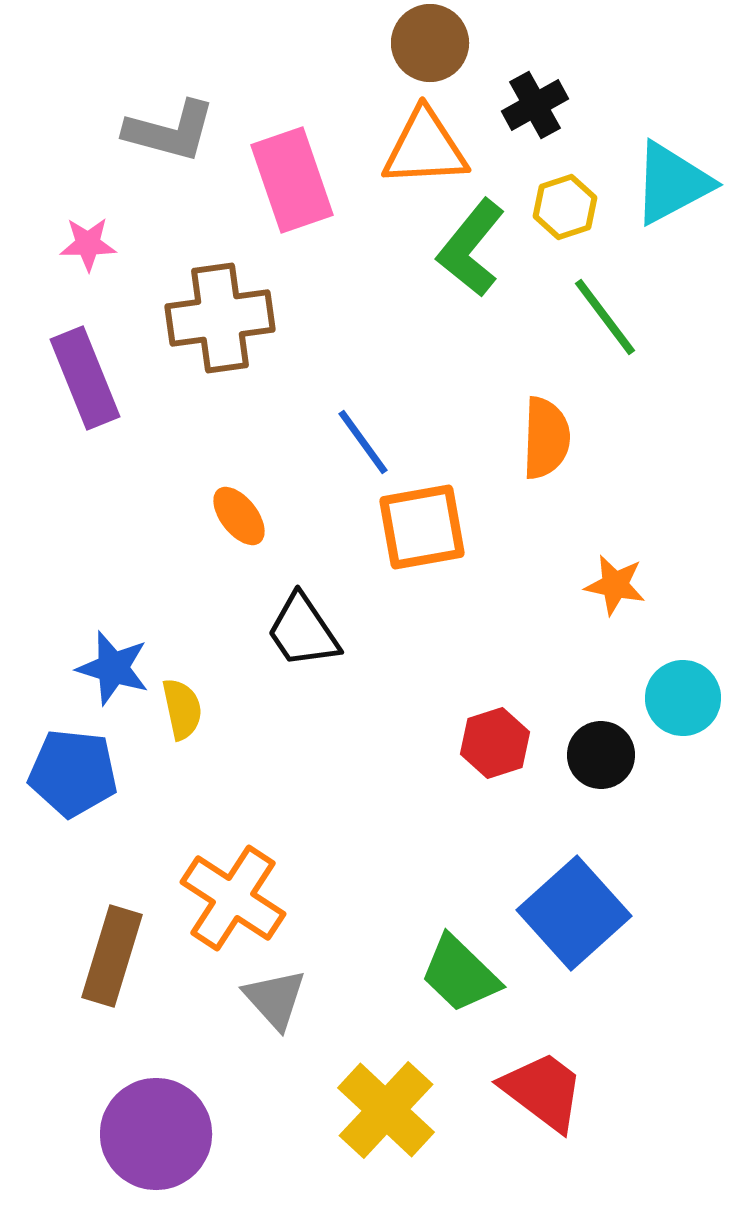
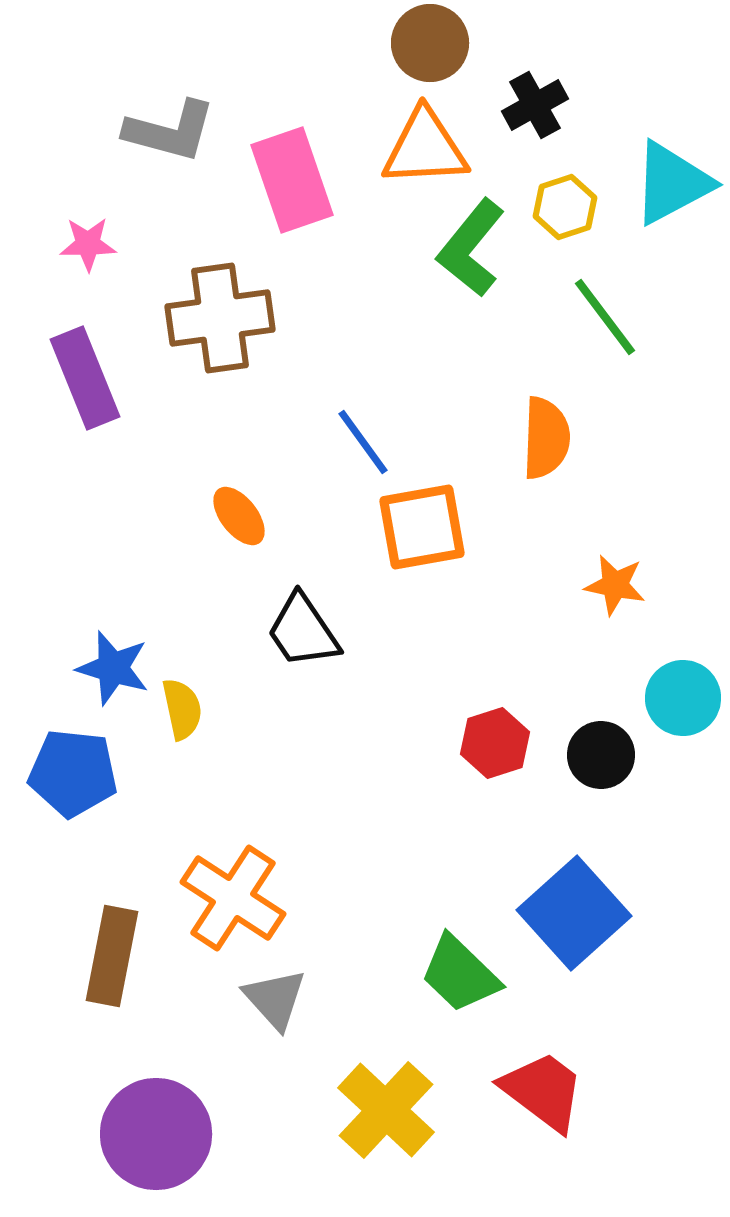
brown rectangle: rotated 6 degrees counterclockwise
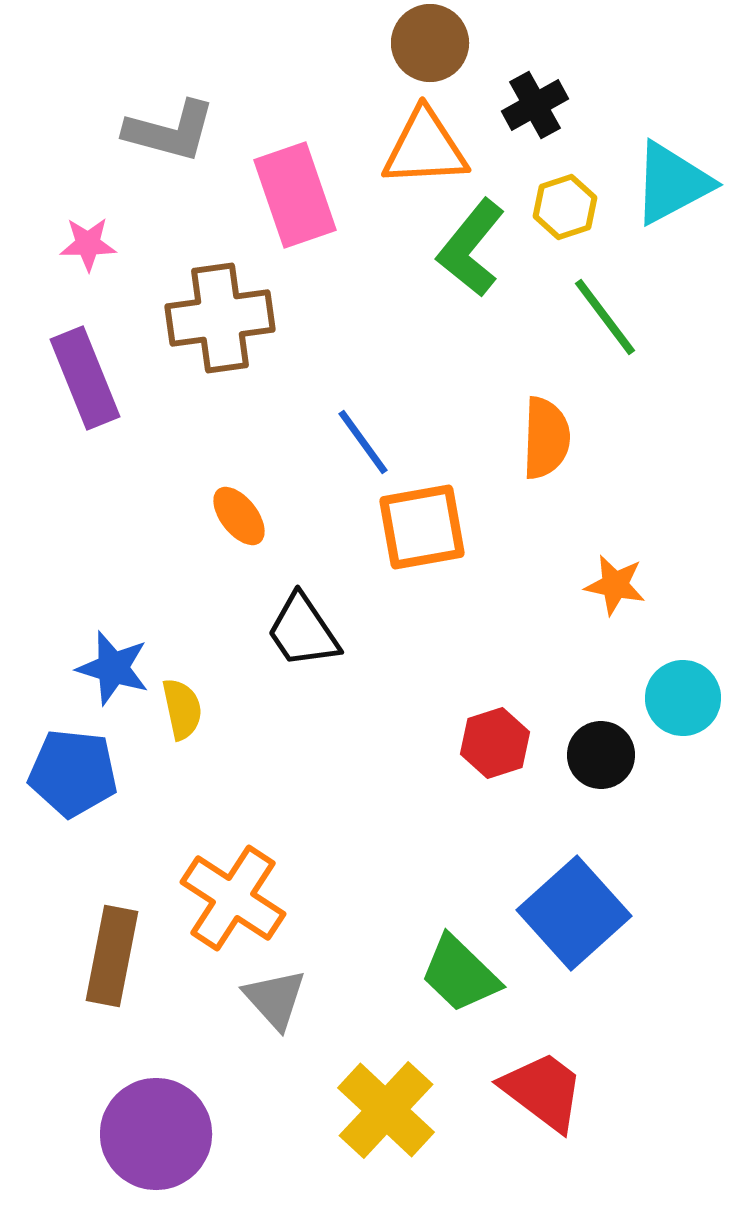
pink rectangle: moved 3 px right, 15 px down
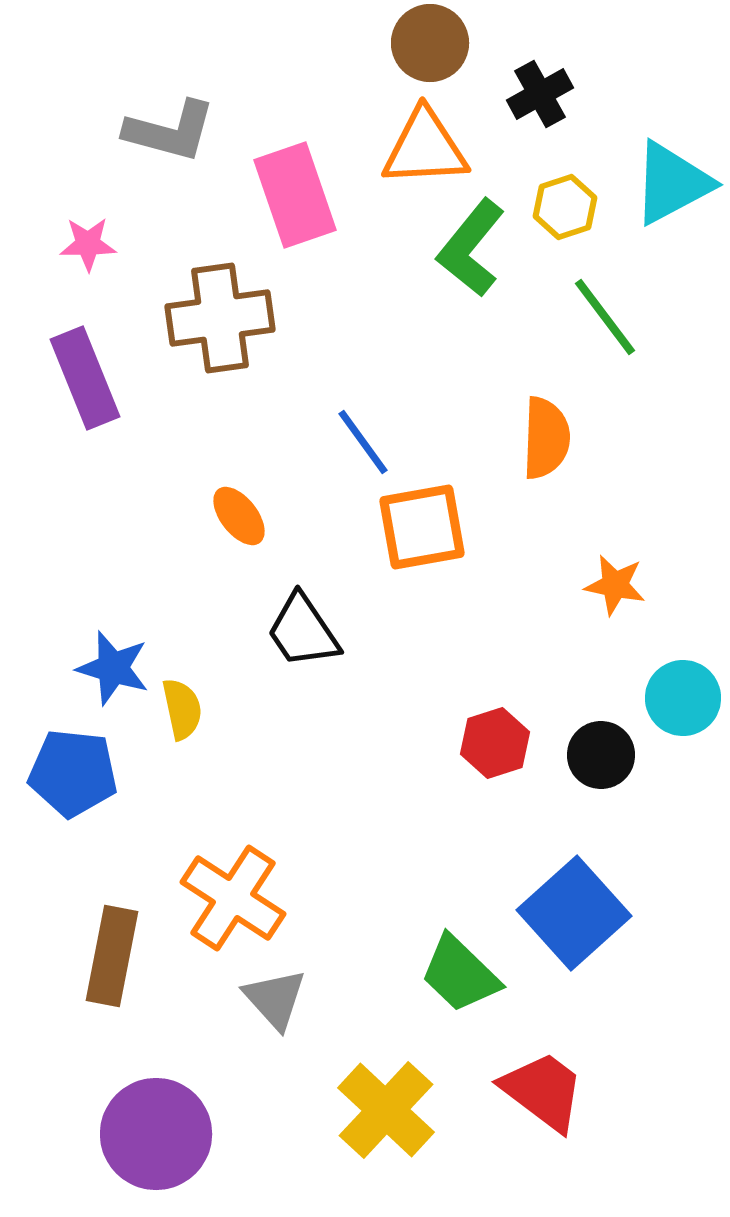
black cross: moved 5 px right, 11 px up
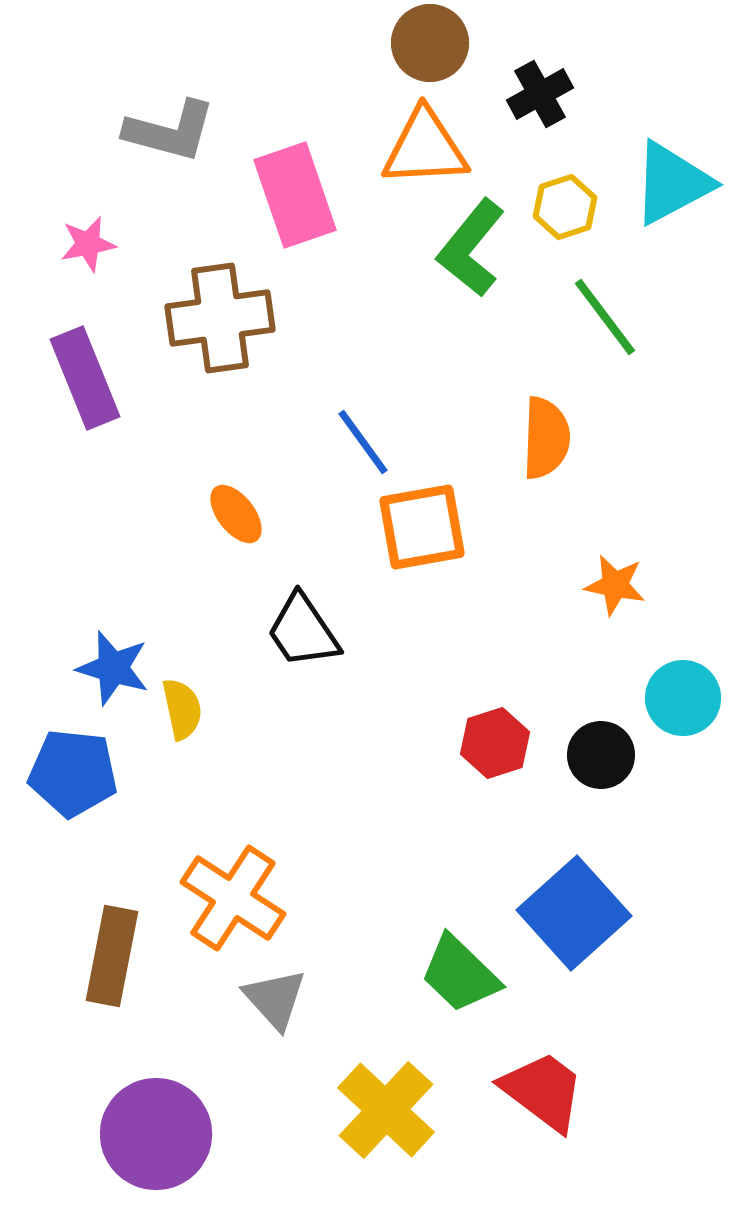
pink star: rotated 10 degrees counterclockwise
orange ellipse: moved 3 px left, 2 px up
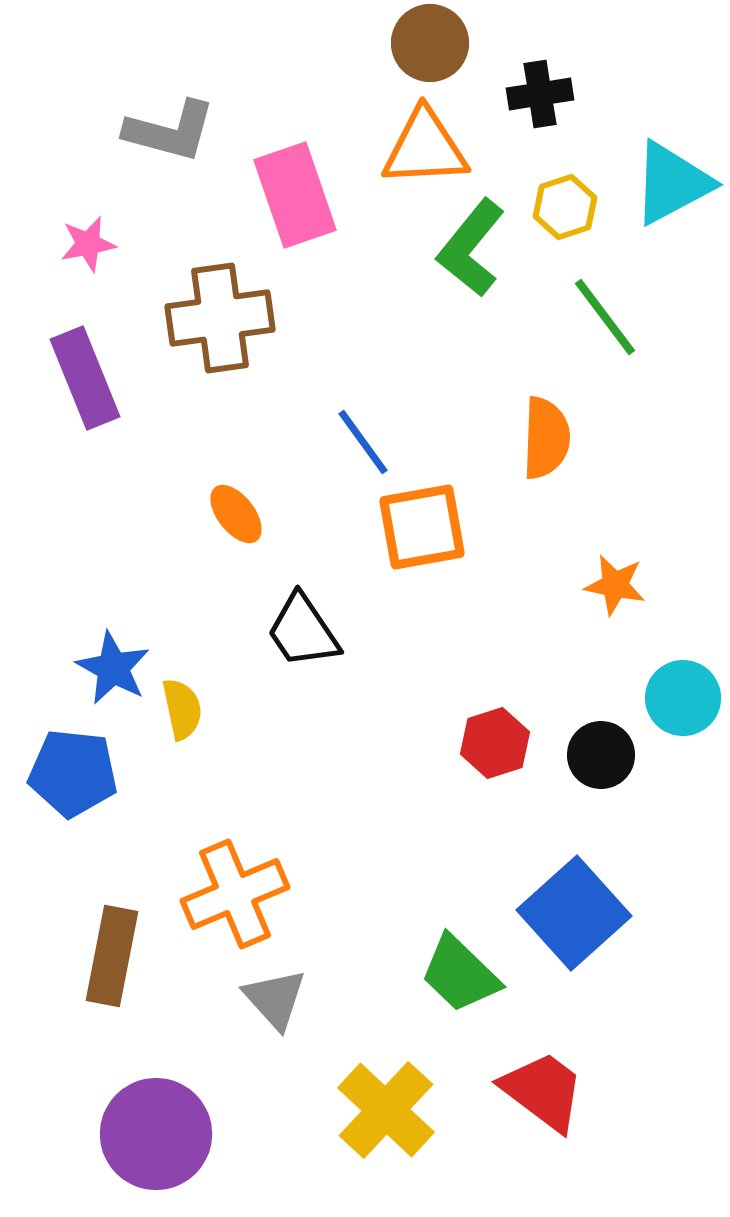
black cross: rotated 20 degrees clockwise
blue star: rotated 12 degrees clockwise
orange cross: moved 2 px right, 4 px up; rotated 34 degrees clockwise
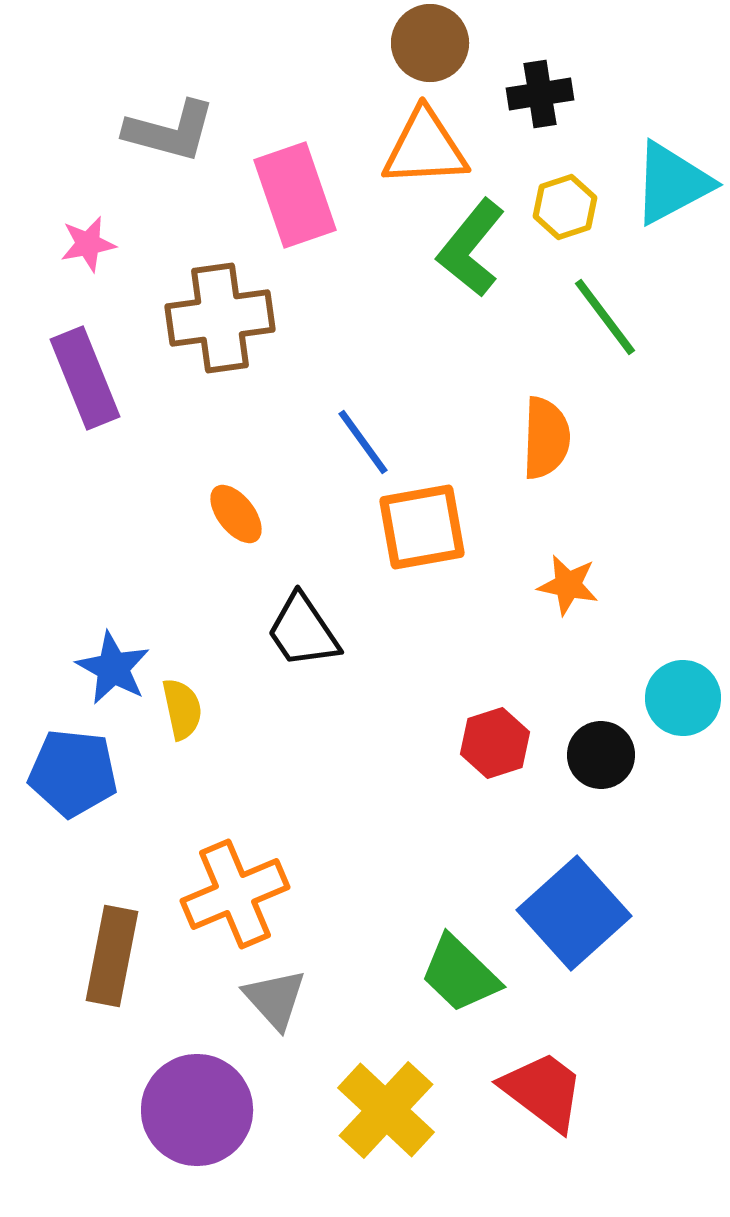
orange star: moved 47 px left
purple circle: moved 41 px right, 24 px up
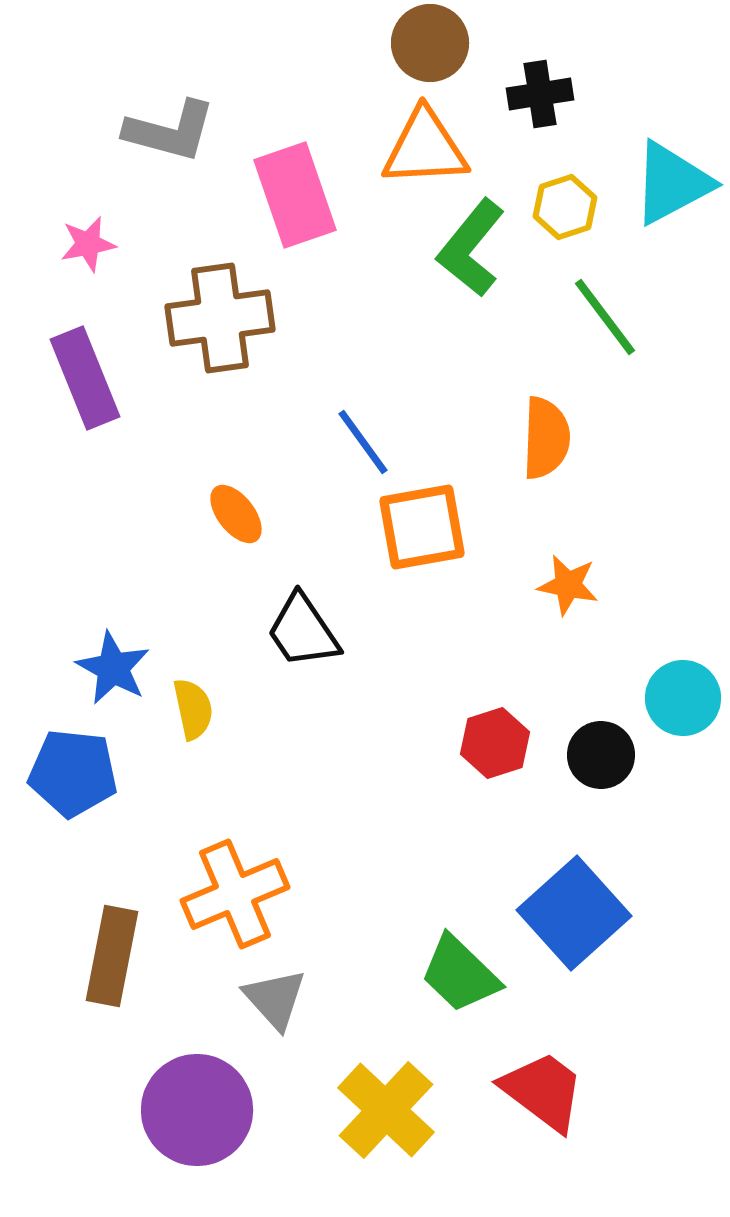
yellow semicircle: moved 11 px right
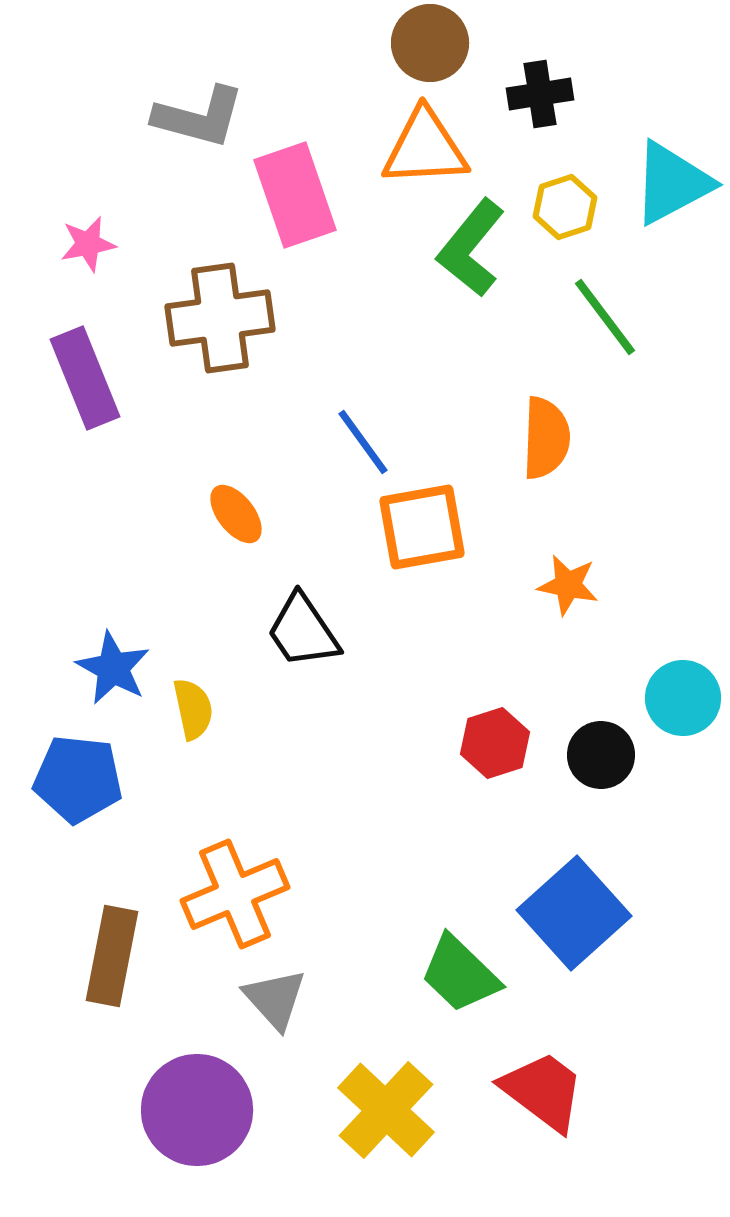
gray L-shape: moved 29 px right, 14 px up
blue pentagon: moved 5 px right, 6 px down
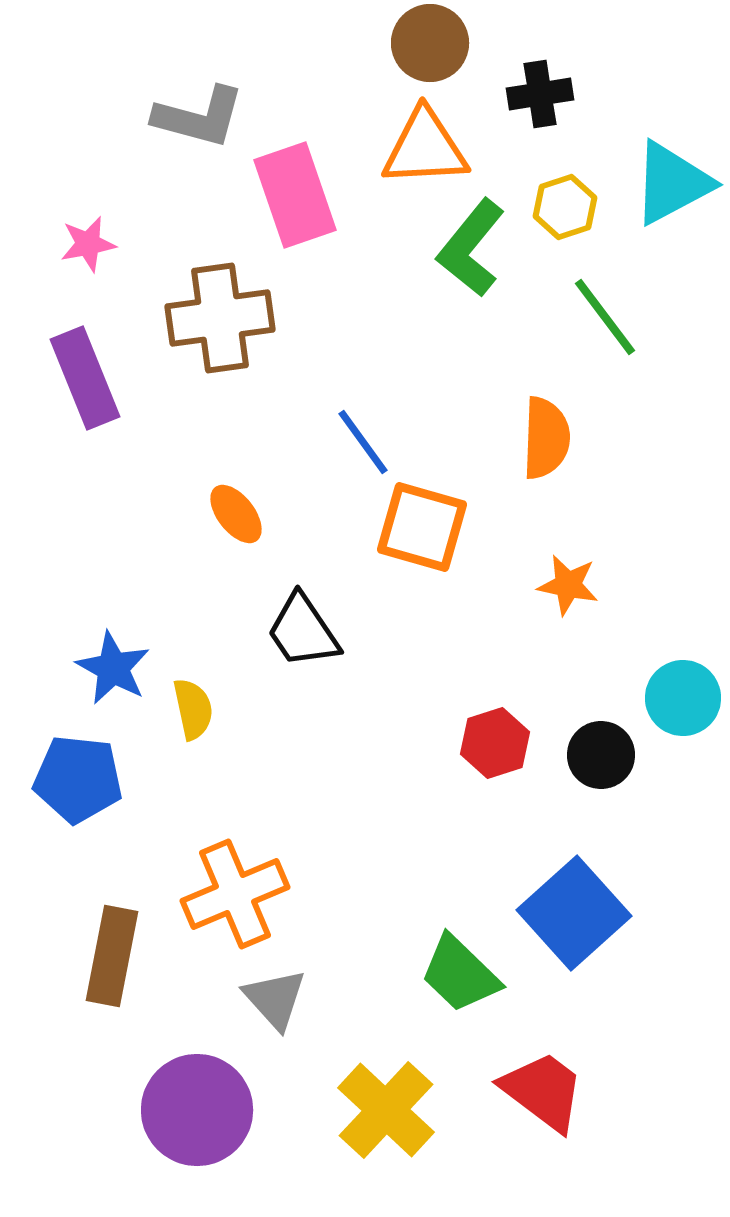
orange square: rotated 26 degrees clockwise
